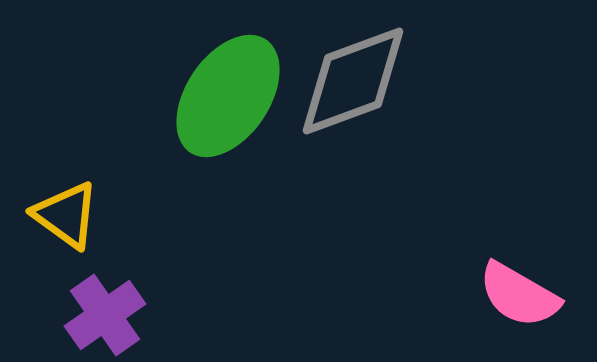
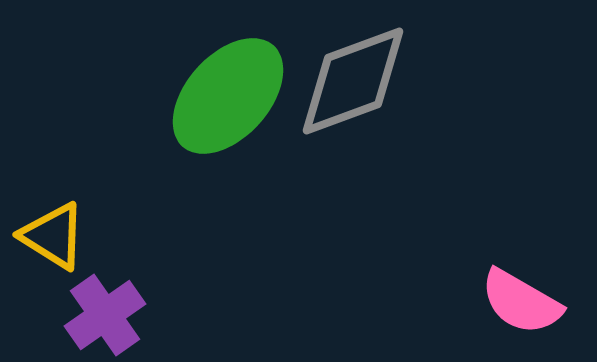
green ellipse: rotated 8 degrees clockwise
yellow triangle: moved 13 px left, 21 px down; rotated 4 degrees counterclockwise
pink semicircle: moved 2 px right, 7 px down
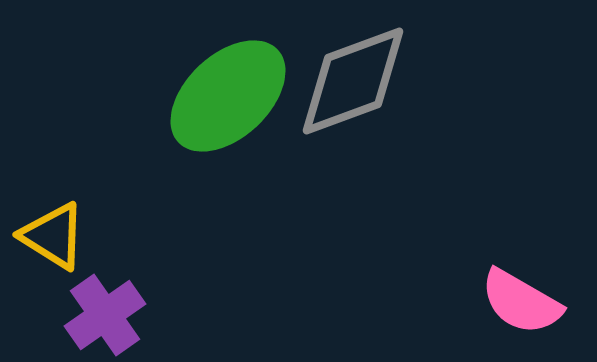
green ellipse: rotated 5 degrees clockwise
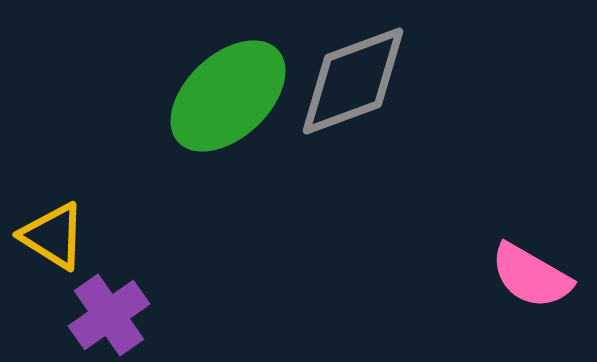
pink semicircle: moved 10 px right, 26 px up
purple cross: moved 4 px right
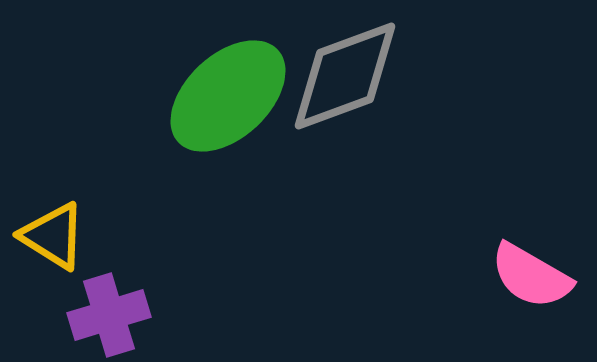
gray diamond: moved 8 px left, 5 px up
purple cross: rotated 18 degrees clockwise
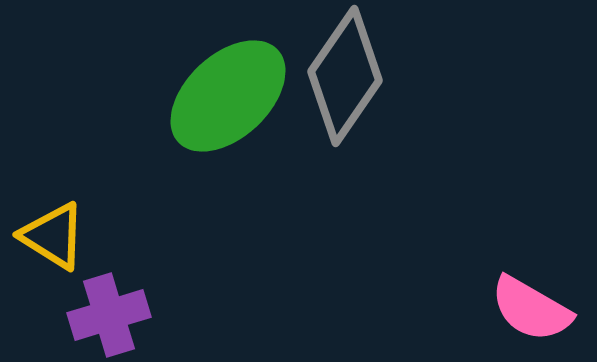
gray diamond: rotated 35 degrees counterclockwise
pink semicircle: moved 33 px down
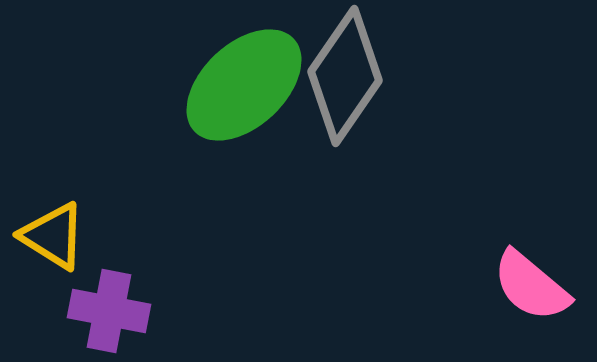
green ellipse: moved 16 px right, 11 px up
pink semicircle: moved 23 px up; rotated 10 degrees clockwise
purple cross: moved 4 px up; rotated 28 degrees clockwise
